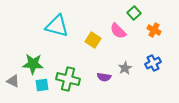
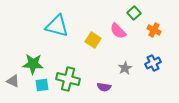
purple semicircle: moved 10 px down
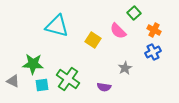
blue cross: moved 11 px up
green cross: rotated 20 degrees clockwise
